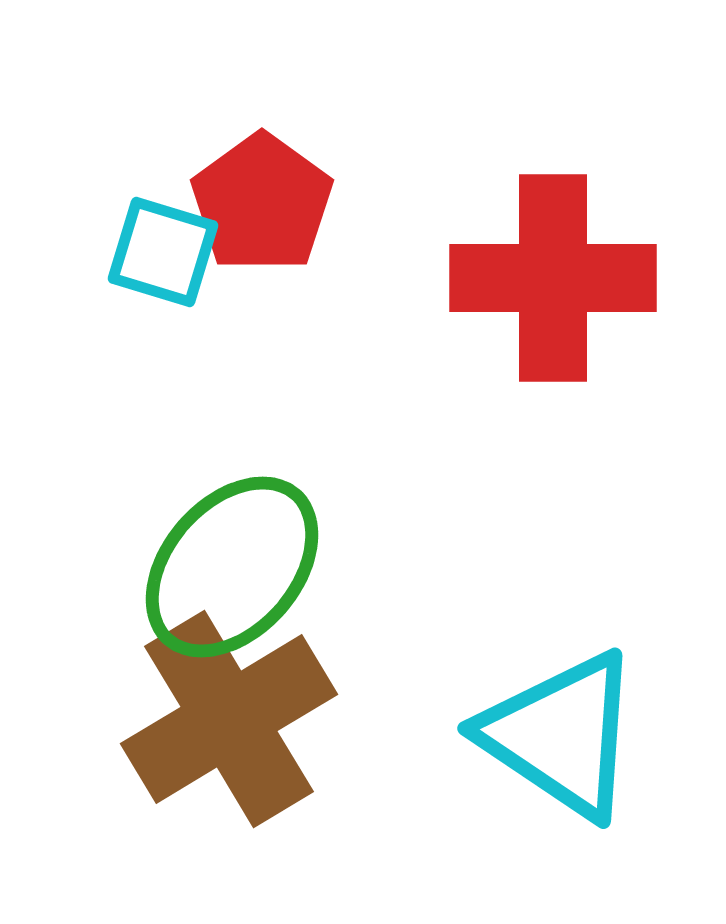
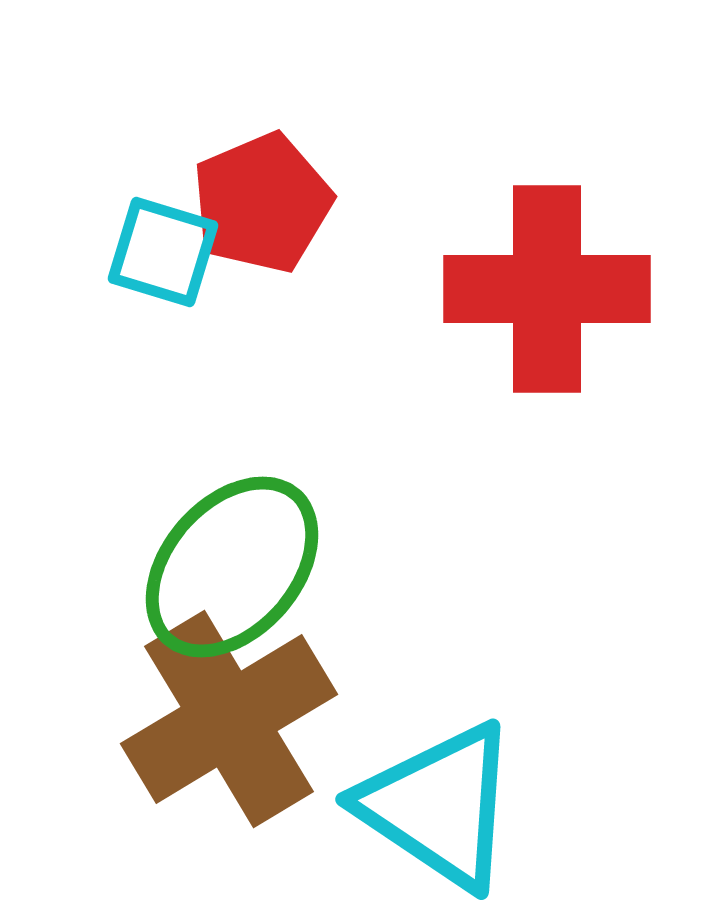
red pentagon: rotated 13 degrees clockwise
red cross: moved 6 px left, 11 px down
cyan triangle: moved 122 px left, 71 px down
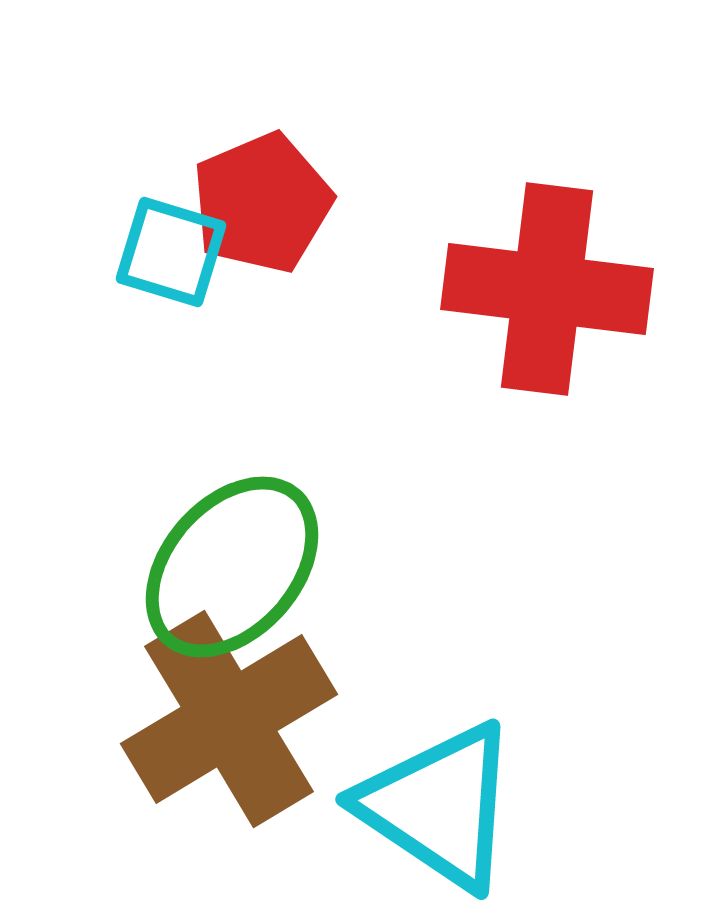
cyan square: moved 8 px right
red cross: rotated 7 degrees clockwise
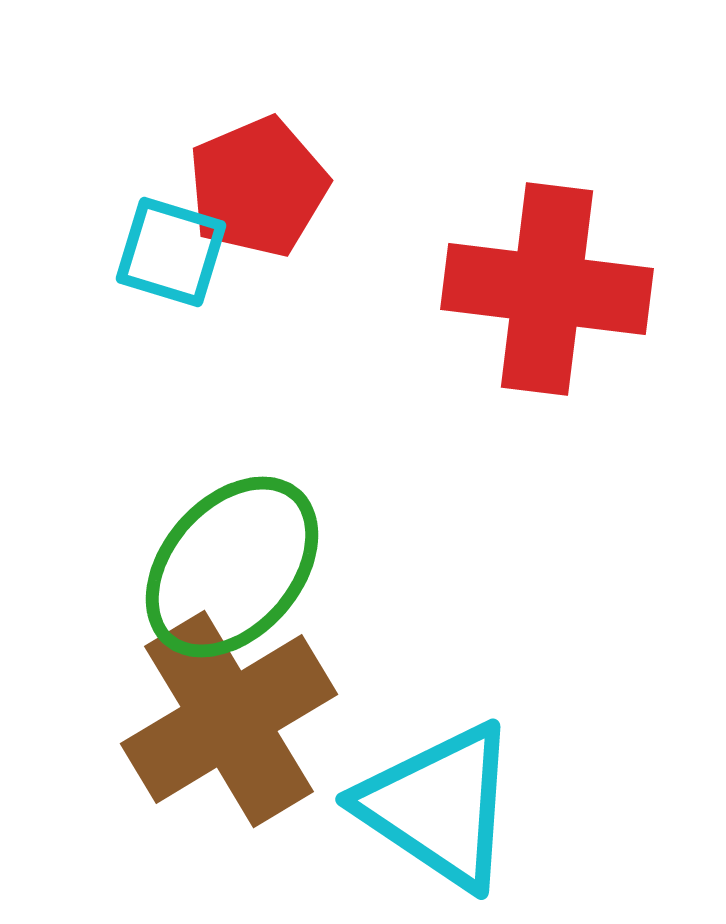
red pentagon: moved 4 px left, 16 px up
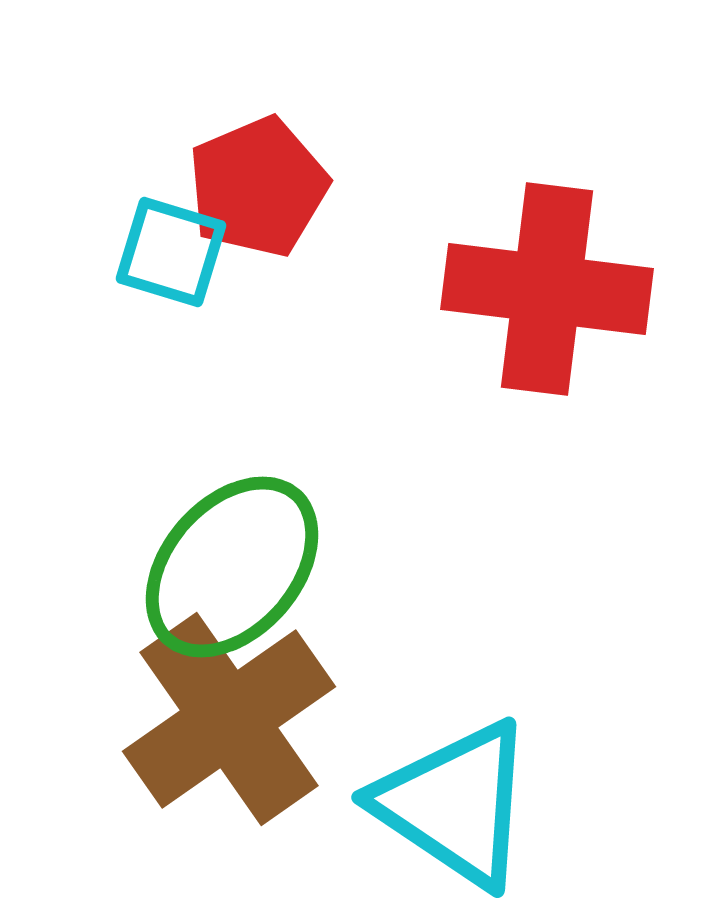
brown cross: rotated 4 degrees counterclockwise
cyan triangle: moved 16 px right, 2 px up
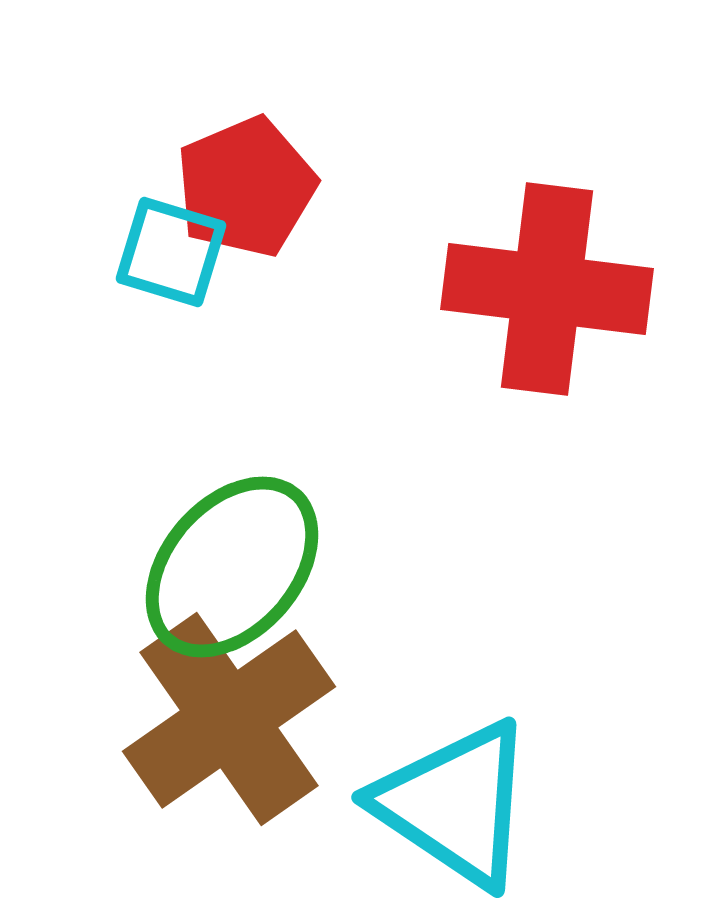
red pentagon: moved 12 px left
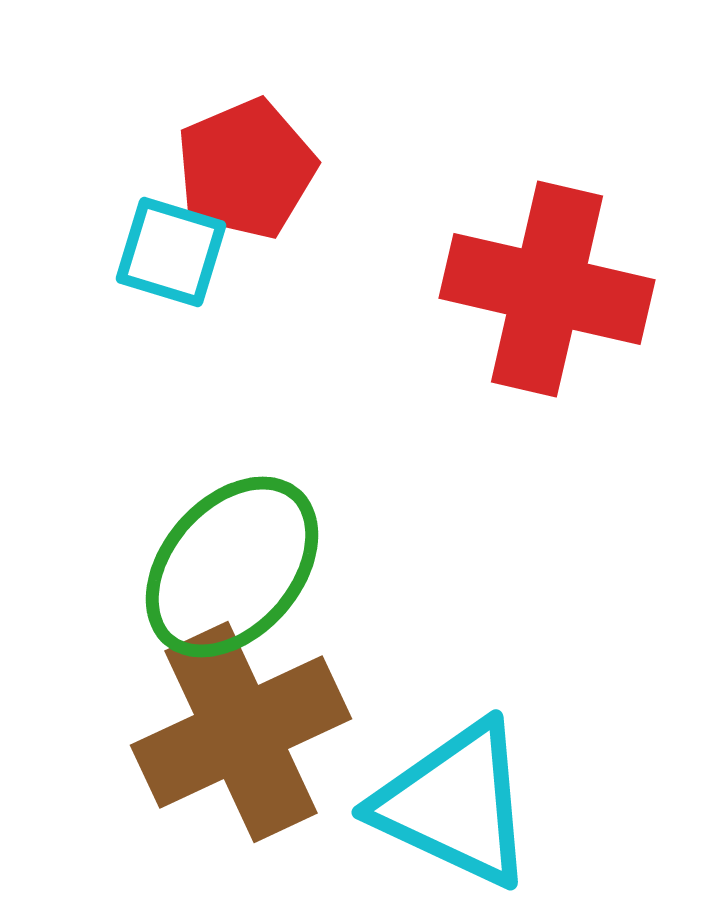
red pentagon: moved 18 px up
red cross: rotated 6 degrees clockwise
brown cross: moved 12 px right, 13 px down; rotated 10 degrees clockwise
cyan triangle: rotated 9 degrees counterclockwise
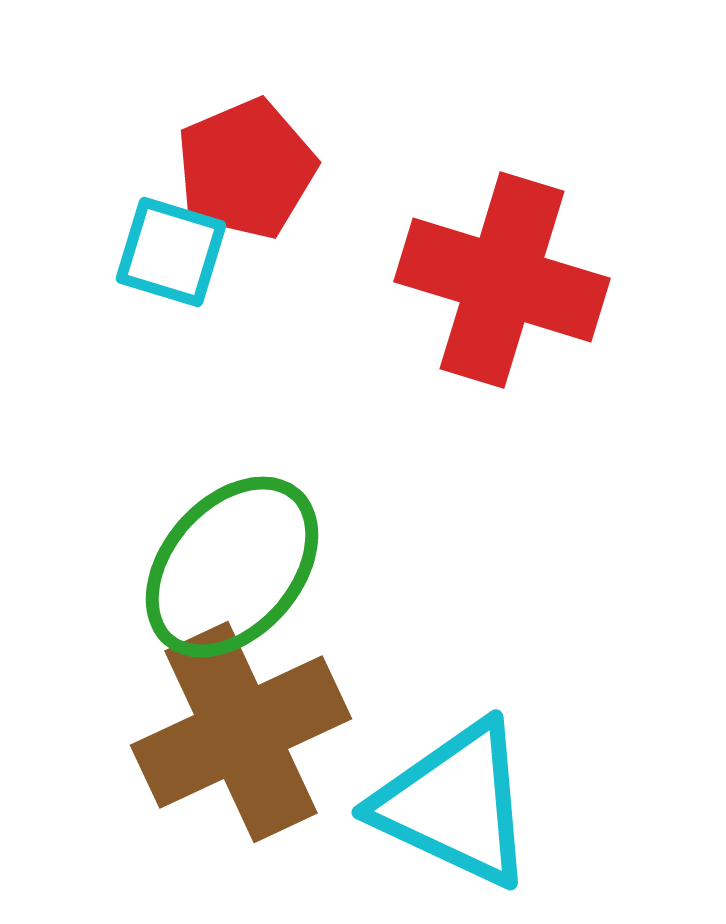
red cross: moved 45 px left, 9 px up; rotated 4 degrees clockwise
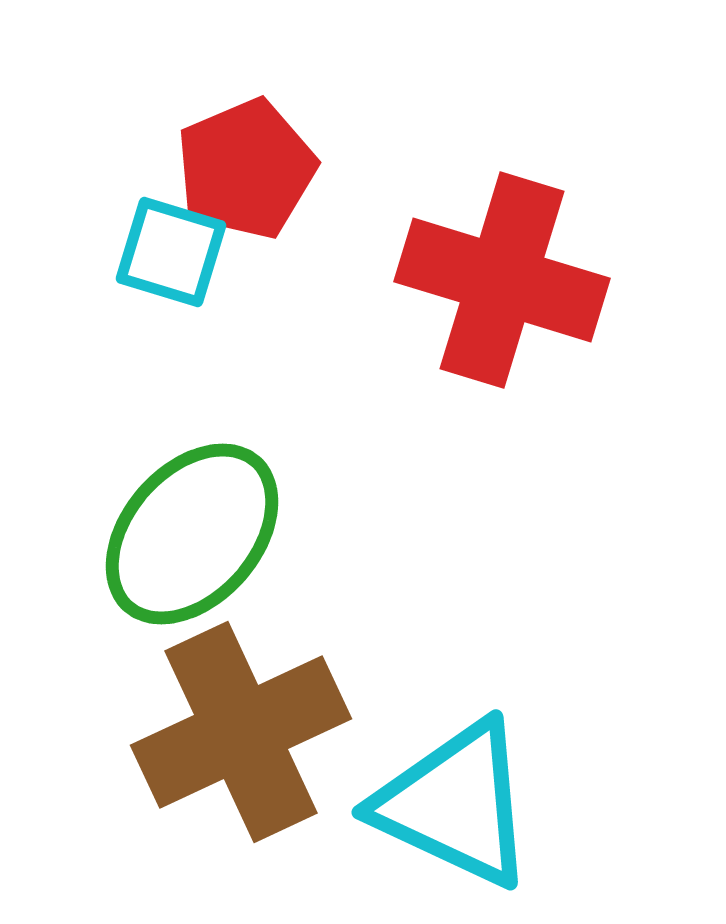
green ellipse: moved 40 px left, 33 px up
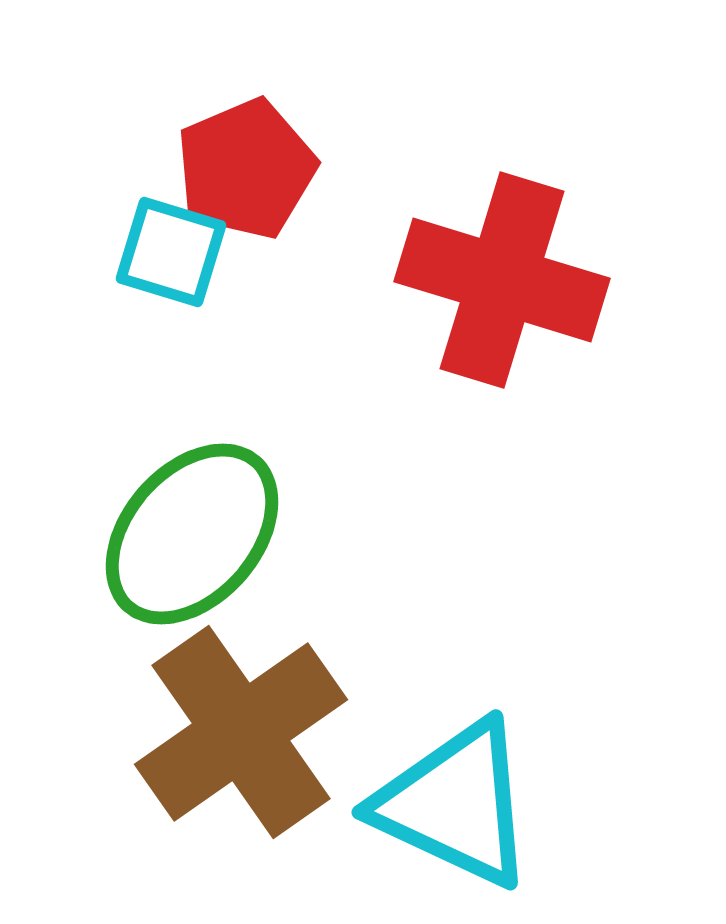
brown cross: rotated 10 degrees counterclockwise
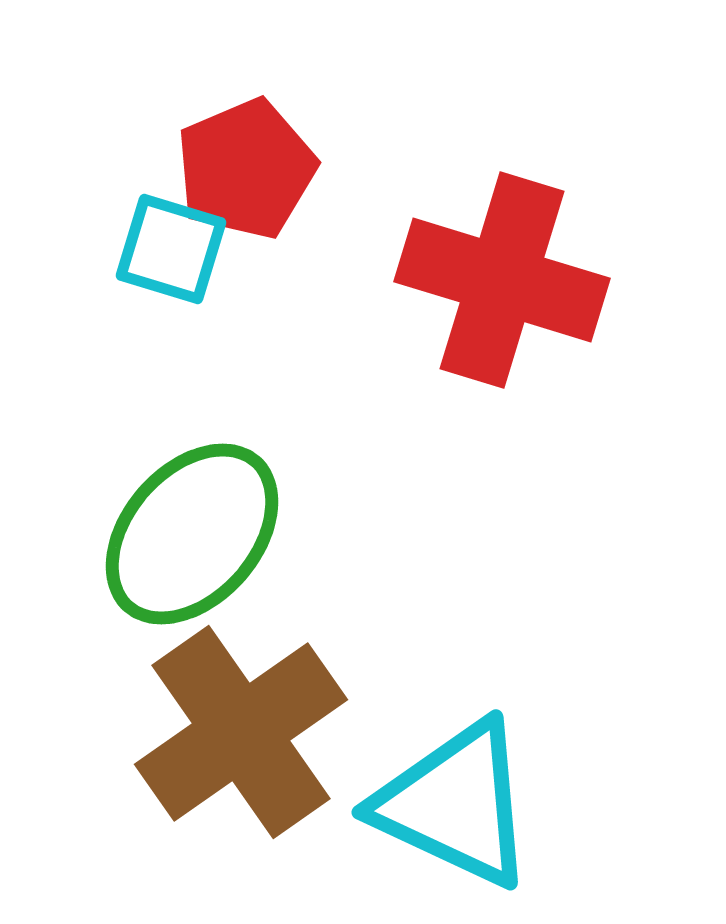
cyan square: moved 3 px up
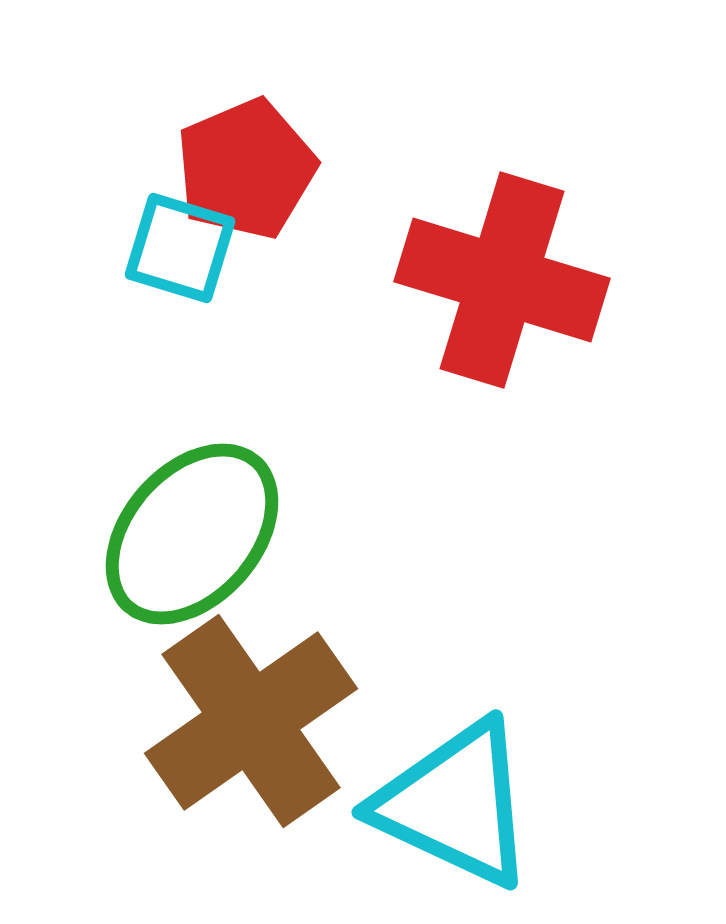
cyan square: moved 9 px right, 1 px up
brown cross: moved 10 px right, 11 px up
